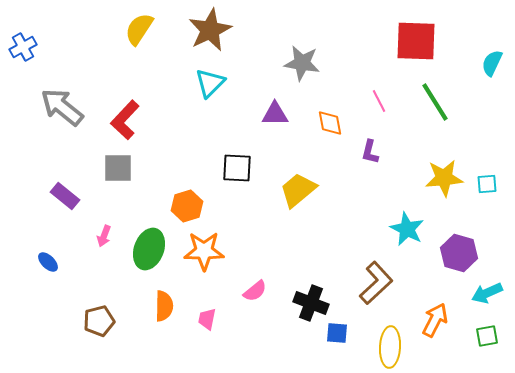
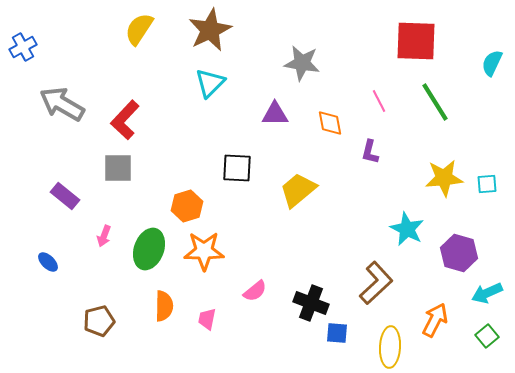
gray arrow: moved 3 px up; rotated 9 degrees counterclockwise
green square: rotated 30 degrees counterclockwise
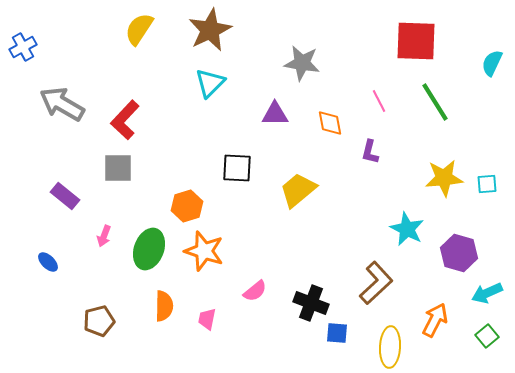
orange star: rotated 18 degrees clockwise
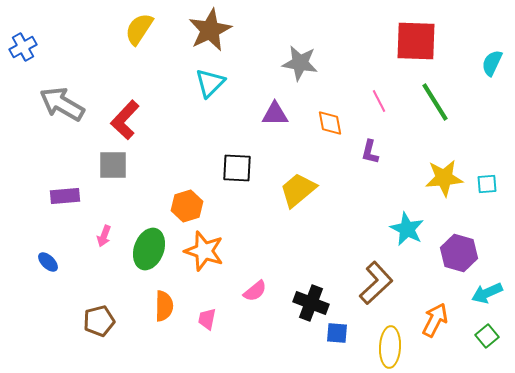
gray star: moved 2 px left
gray square: moved 5 px left, 3 px up
purple rectangle: rotated 44 degrees counterclockwise
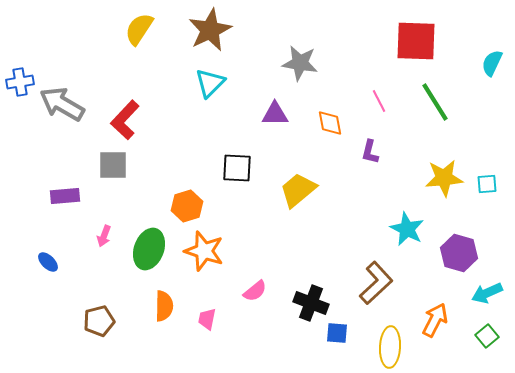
blue cross: moved 3 px left, 35 px down; rotated 20 degrees clockwise
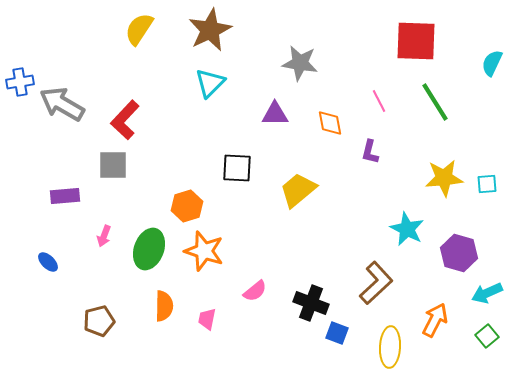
blue square: rotated 15 degrees clockwise
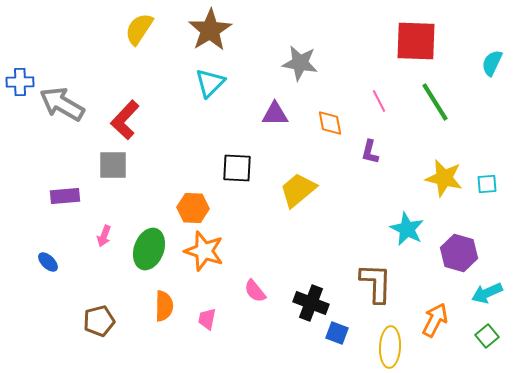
brown star: rotated 6 degrees counterclockwise
blue cross: rotated 8 degrees clockwise
yellow star: rotated 18 degrees clockwise
orange hexagon: moved 6 px right, 2 px down; rotated 20 degrees clockwise
brown L-shape: rotated 45 degrees counterclockwise
pink semicircle: rotated 90 degrees clockwise
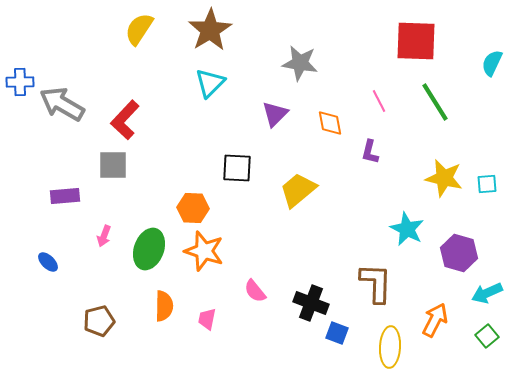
purple triangle: rotated 44 degrees counterclockwise
